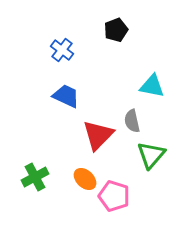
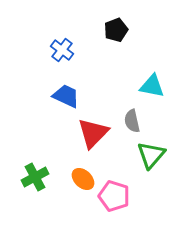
red triangle: moved 5 px left, 2 px up
orange ellipse: moved 2 px left
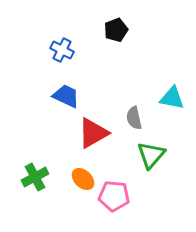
blue cross: rotated 10 degrees counterclockwise
cyan triangle: moved 20 px right, 12 px down
gray semicircle: moved 2 px right, 3 px up
red triangle: rotated 16 degrees clockwise
pink pentagon: rotated 12 degrees counterclockwise
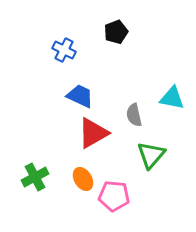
black pentagon: moved 2 px down
blue cross: moved 2 px right
blue trapezoid: moved 14 px right
gray semicircle: moved 3 px up
orange ellipse: rotated 15 degrees clockwise
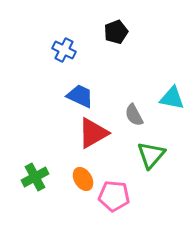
gray semicircle: rotated 15 degrees counterclockwise
